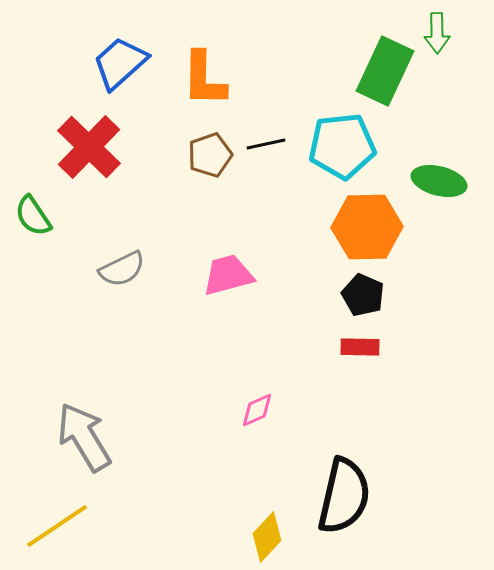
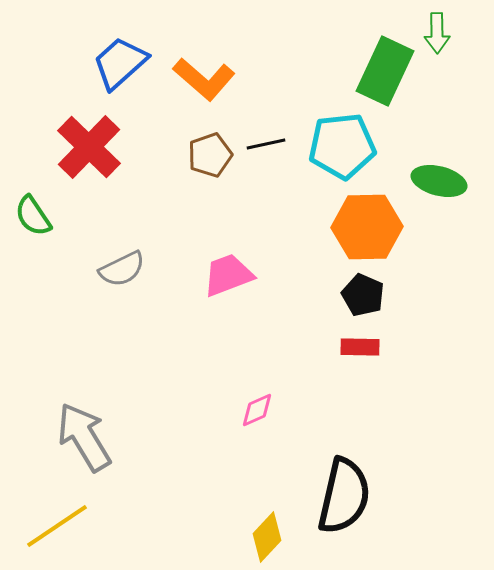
orange L-shape: rotated 50 degrees counterclockwise
pink trapezoid: rotated 6 degrees counterclockwise
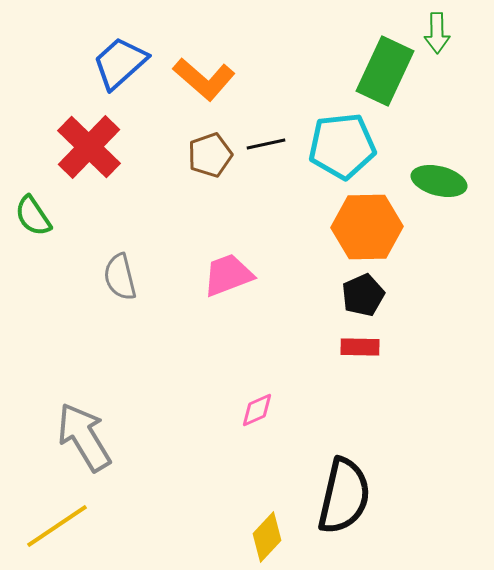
gray semicircle: moved 2 px left, 8 px down; rotated 102 degrees clockwise
black pentagon: rotated 24 degrees clockwise
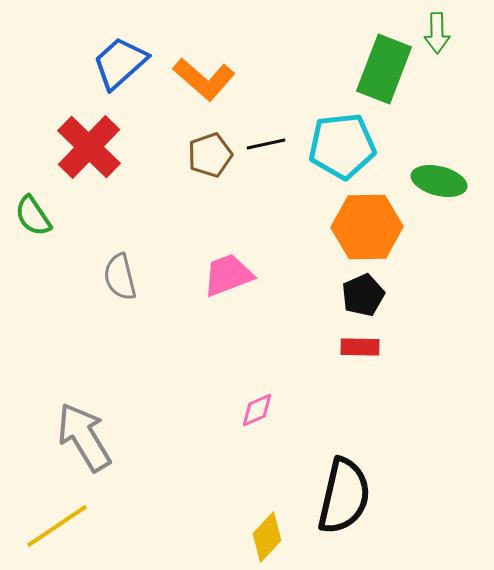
green rectangle: moved 1 px left, 2 px up; rotated 4 degrees counterclockwise
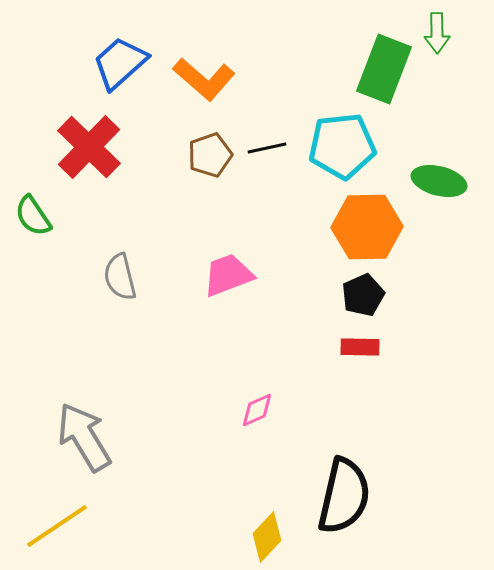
black line: moved 1 px right, 4 px down
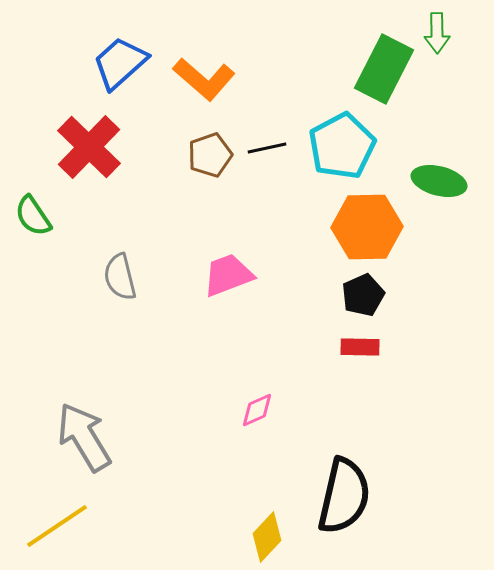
green rectangle: rotated 6 degrees clockwise
cyan pentagon: rotated 22 degrees counterclockwise
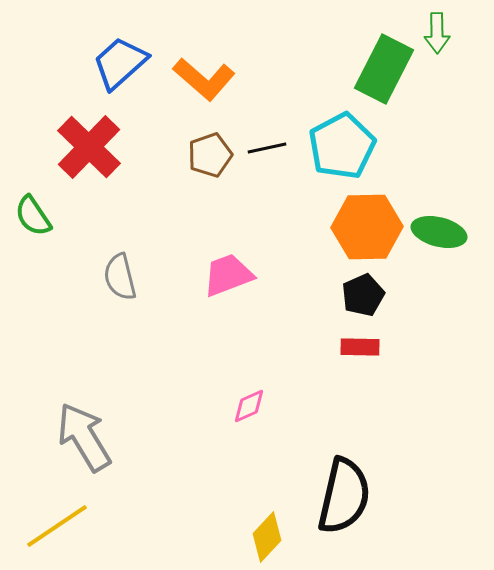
green ellipse: moved 51 px down
pink diamond: moved 8 px left, 4 px up
